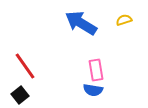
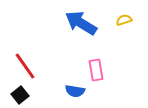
blue semicircle: moved 18 px left, 1 px down
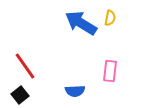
yellow semicircle: moved 14 px left, 2 px up; rotated 119 degrees clockwise
pink rectangle: moved 14 px right, 1 px down; rotated 15 degrees clockwise
blue semicircle: rotated 12 degrees counterclockwise
